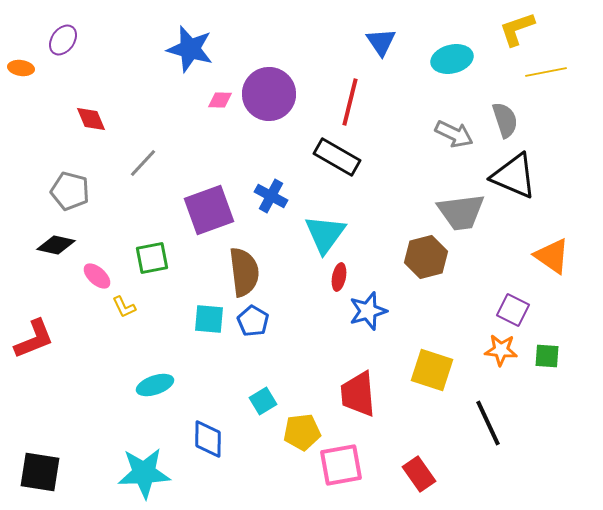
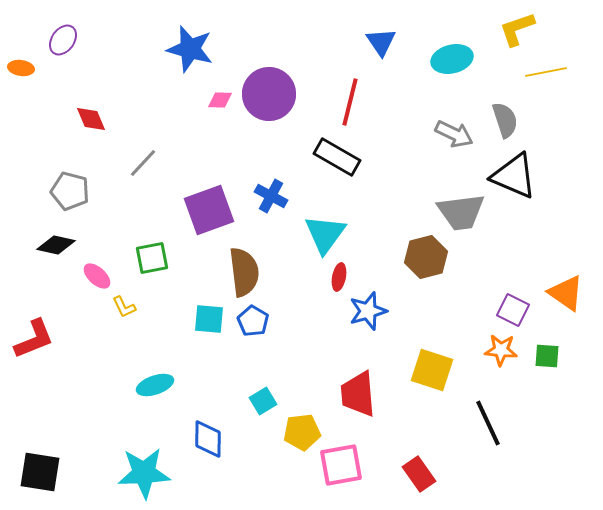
orange triangle at (552, 256): moved 14 px right, 37 px down
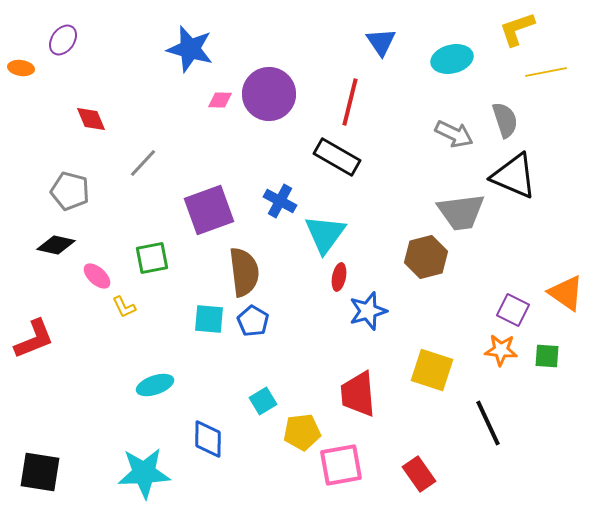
blue cross at (271, 196): moved 9 px right, 5 px down
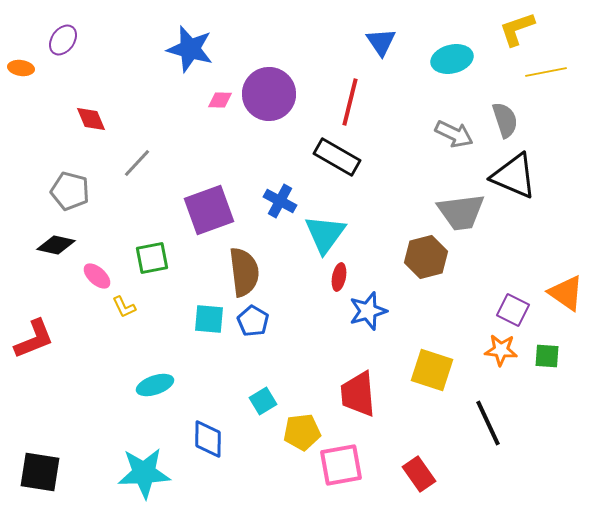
gray line at (143, 163): moved 6 px left
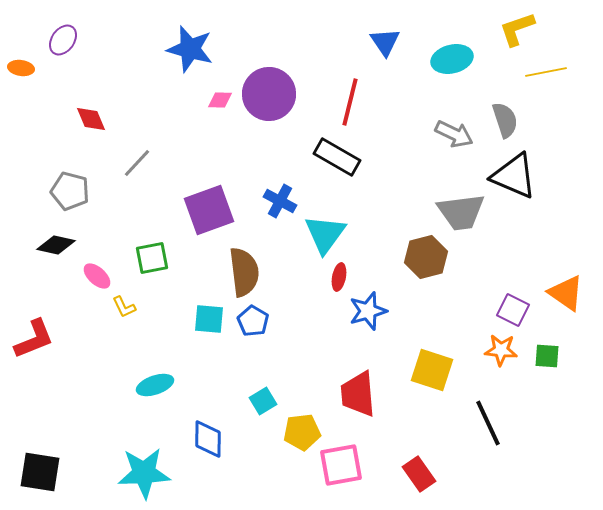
blue triangle at (381, 42): moved 4 px right
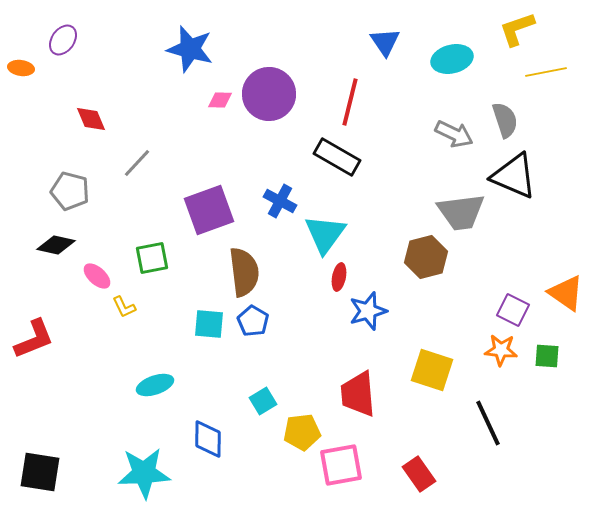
cyan square at (209, 319): moved 5 px down
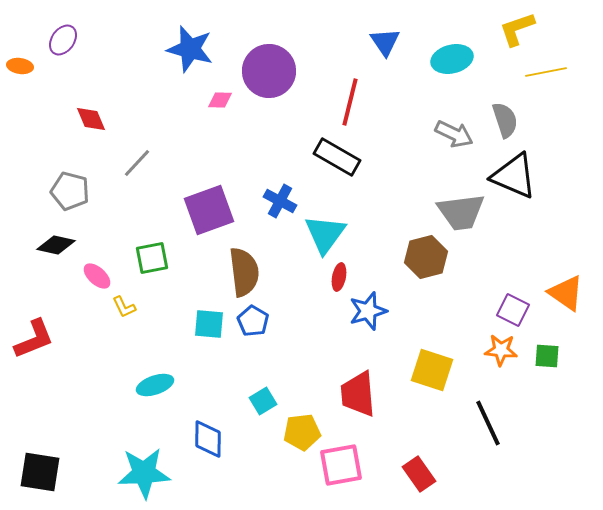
orange ellipse at (21, 68): moved 1 px left, 2 px up
purple circle at (269, 94): moved 23 px up
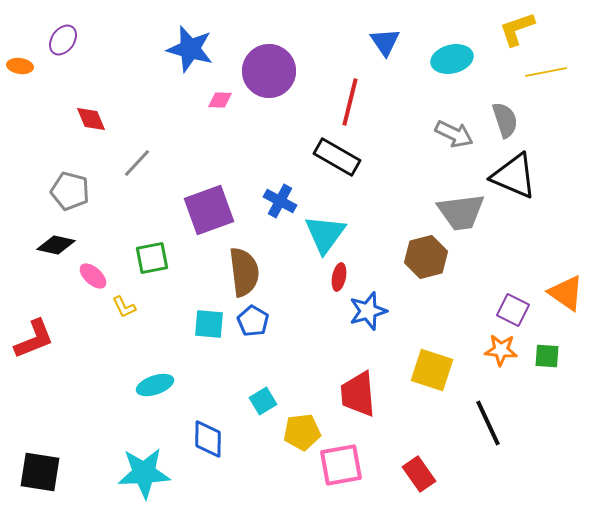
pink ellipse at (97, 276): moved 4 px left
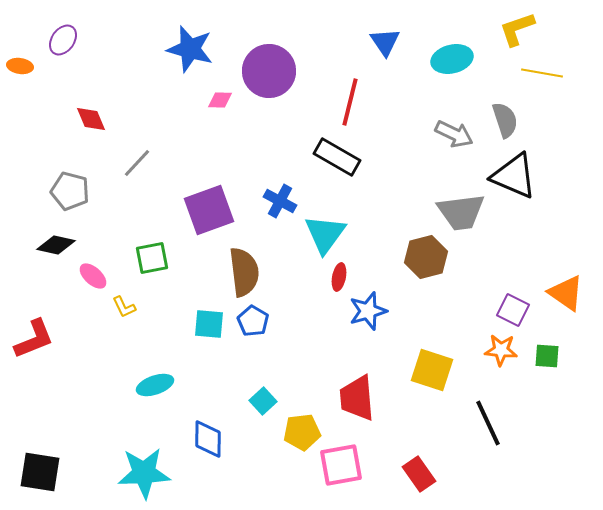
yellow line at (546, 72): moved 4 px left, 1 px down; rotated 21 degrees clockwise
red trapezoid at (358, 394): moved 1 px left, 4 px down
cyan square at (263, 401): rotated 12 degrees counterclockwise
